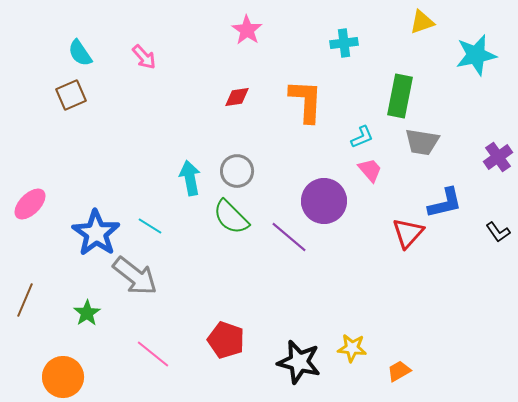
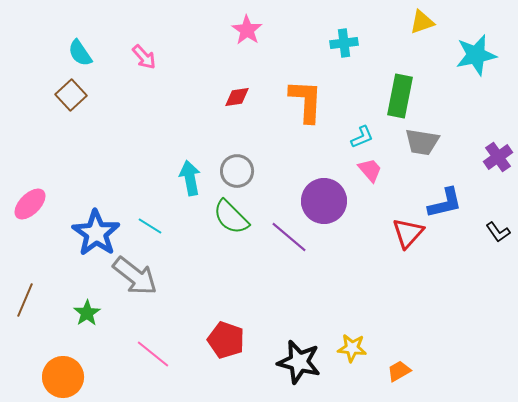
brown square: rotated 20 degrees counterclockwise
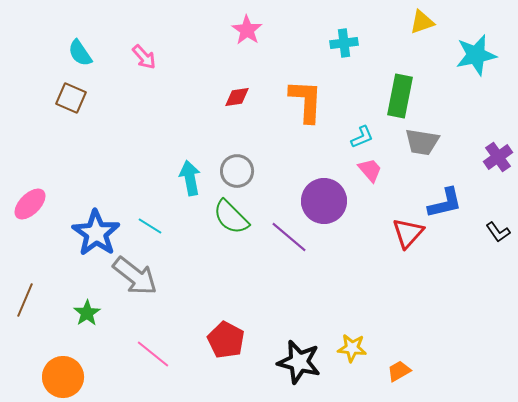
brown square: moved 3 px down; rotated 24 degrees counterclockwise
red pentagon: rotated 9 degrees clockwise
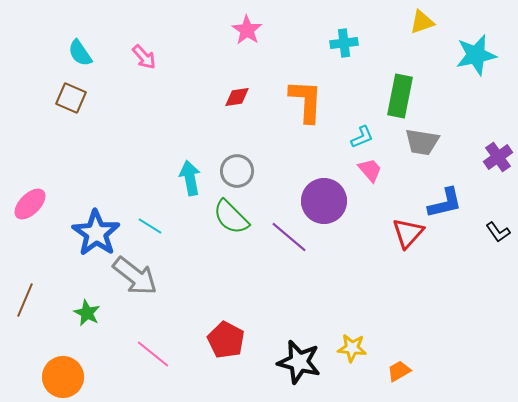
green star: rotated 12 degrees counterclockwise
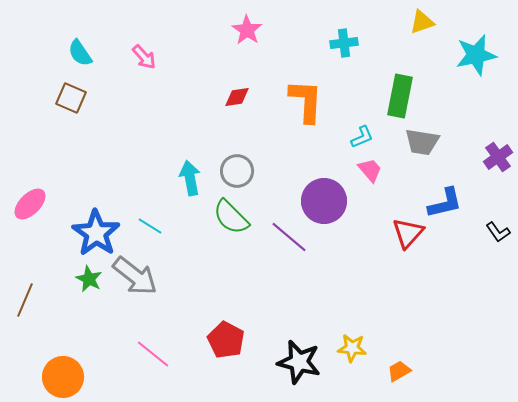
green star: moved 2 px right, 34 px up
